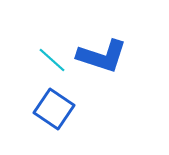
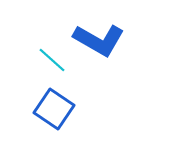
blue L-shape: moved 3 px left, 16 px up; rotated 12 degrees clockwise
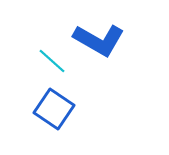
cyan line: moved 1 px down
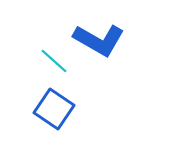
cyan line: moved 2 px right
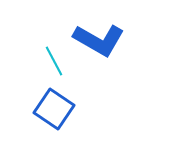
cyan line: rotated 20 degrees clockwise
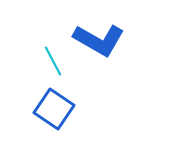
cyan line: moved 1 px left
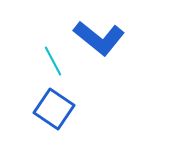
blue L-shape: moved 2 px up; rotated 9 degrees clockwise
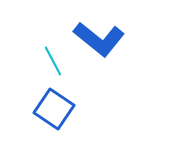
blue L-shape: moved 1 px down
